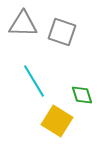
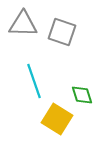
cyan line: rotated 12 degrees clockwise
yellow square: moved 2 px up
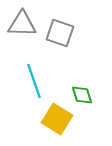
gray triangle: moved 1 px left
gray square: moved 2 px left, 1 px down
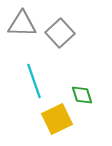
gray square: rotated 28 degrees clockwise
yellow square: rotated 32 degrees clockwise
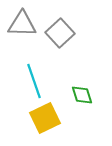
yellow square: moved 12 px left, 1 px up
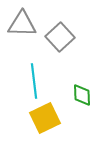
gray square: moved 4 px down
cyan line: rotated 12 degrees clockwise
green diamond: rotated 15 degrees clockwise
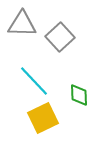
cyan line: rotated 36 degrees counterclockwise
green diamond: moved 3 px left
yellow square: moved 2 px left
